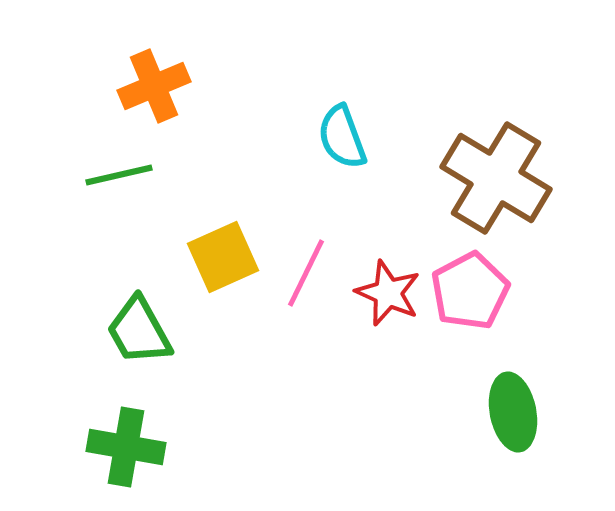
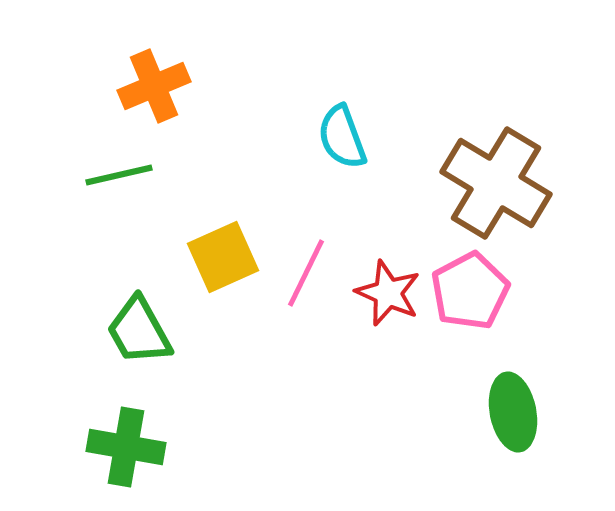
brown cross: moved 5 px down
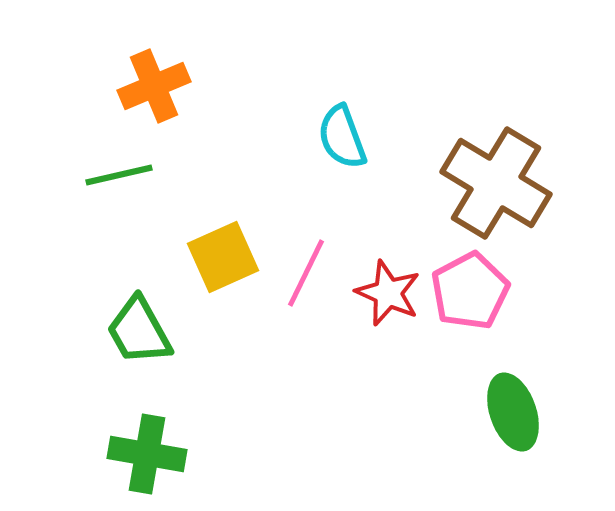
green ellipse: rotated 8 degrees counterclockwise
green cross: moved 21 px right, 7 px down
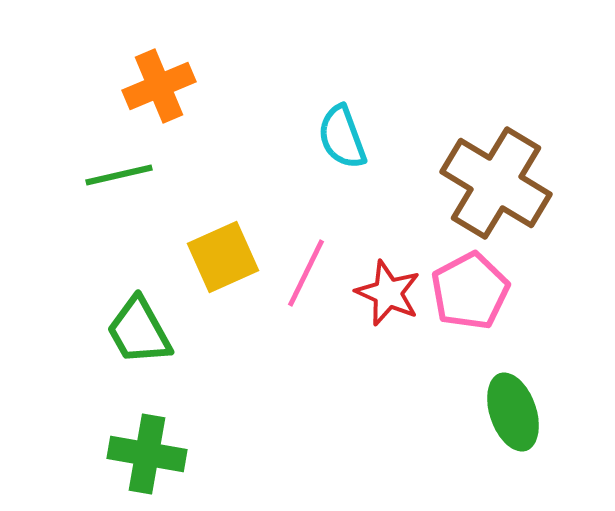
orange cross: moved 5 px right
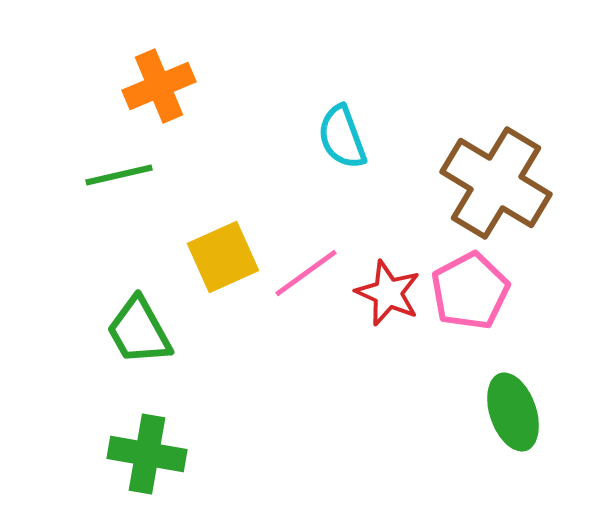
pink line: rotated 28 degrees clockwise
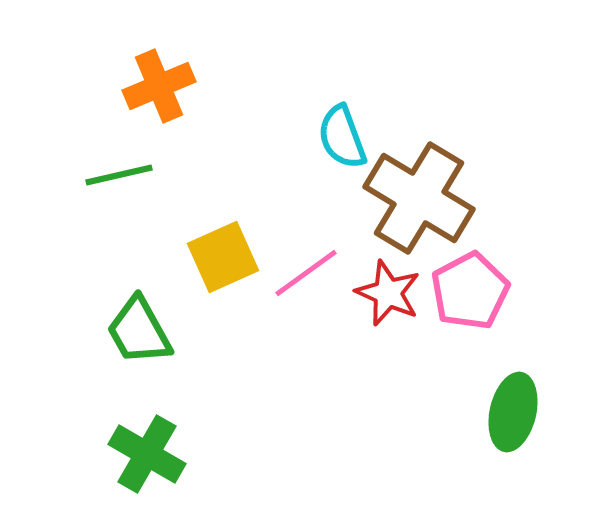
brown cross: moved 77 px left, 15 px down
green ellipse: rotated 32 degrees clockwise
green cross: rotated 20 degrees clockwise
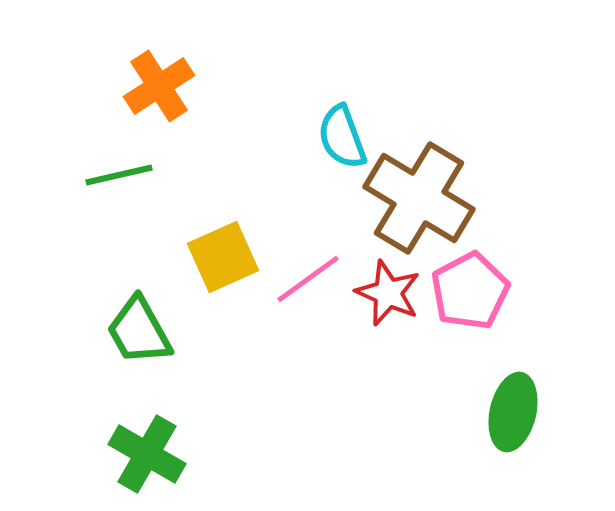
orange cross: rotated 10 degrees counterclockwise
pink line: moved 2 px right, 6 px down
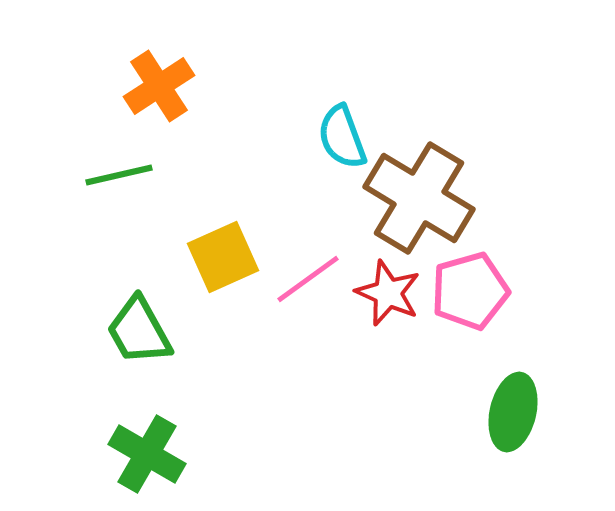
pink pentagon: rotated 12 degrees clockwise
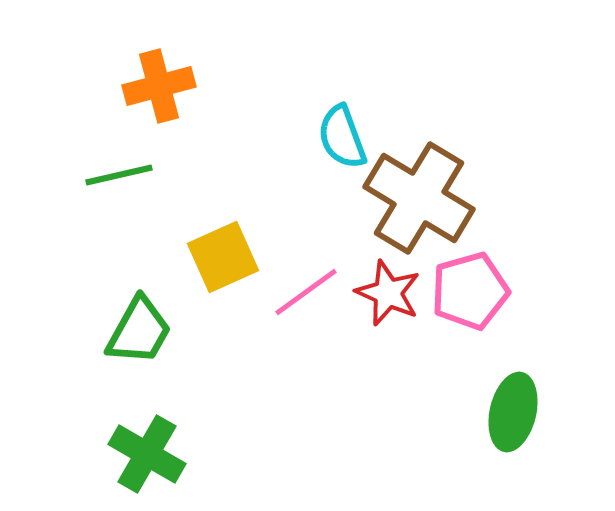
orange cross: rotated 18 degrees clockwise
pink line: moved 2 px left, 13 px down
green trapezoid: rotated 122 degrees counterclockwise
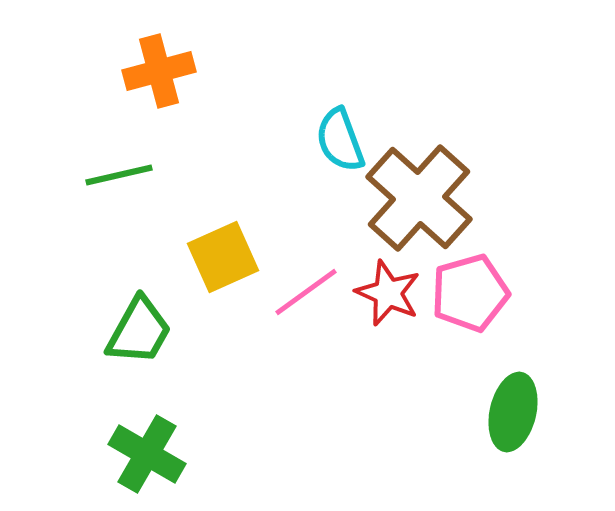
orange cross: moved 15 px up
cyan semicircle: moved 2 px left, 3 px down
brown cross: rotated 11 degrees clockwise
pink pentagon: moved 2 px down
